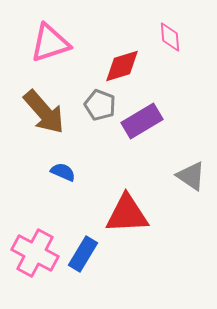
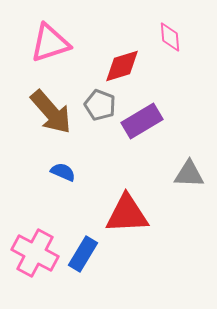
brown arrow: moved 7 px right
gray triangle: moved 2 px left, 2 px up; rotated 32 degrees counterclockwise
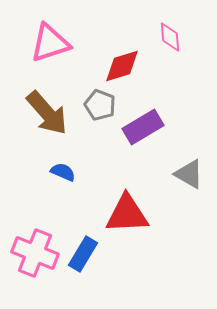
brown arrow: moved 4 px left, 1 px down
purple rectangle: moved 1 px right, 6 px down
gray triangle: rotated 28 degrees clockwise
pink cross: rotated 6 degrees counterclockwise
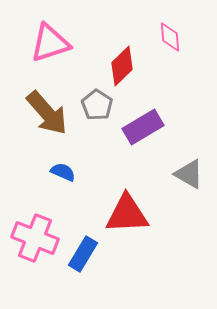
red diamond: rotated 27 degrees counterclockwise
gray pentagon: moved 3 px left; rotated 12 degrees clockwise
pink cross: moved 15 px up
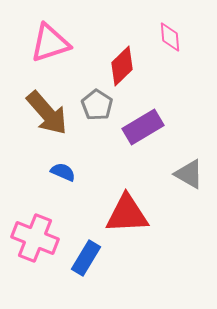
blue rectangle: moved 3 px right, 4 px down
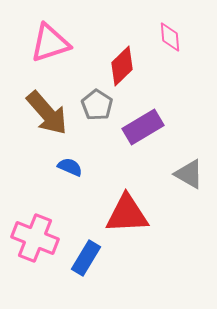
blue semicircle: moved 7 px right, 5 px up
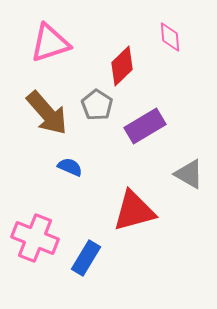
purple rectangle: moved 2 px right, 1 px up
red triangle: moved 7 px right, 3 px up; rotated 12 degrees counterclockwise
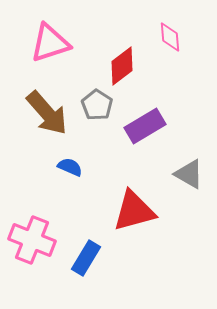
red diamond: rotated 6 degrees clockwise
pink cross: moved 3 px left, 2 px down
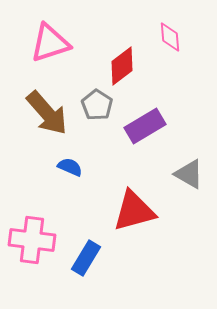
pink cross: rotated 15 degrees counterclockwise
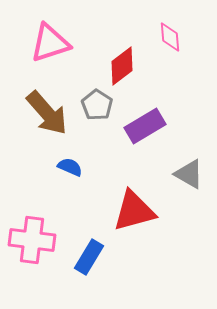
blue rectangle: moved 3 px right, 1 px up
